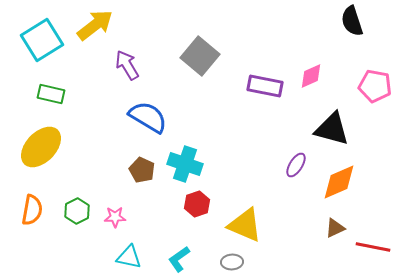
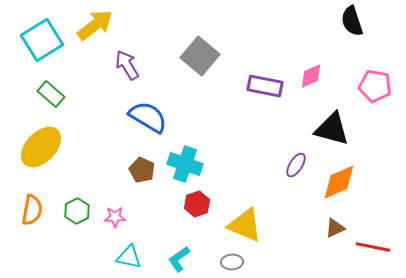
green rectangle: rotated 28 degrees clockwise
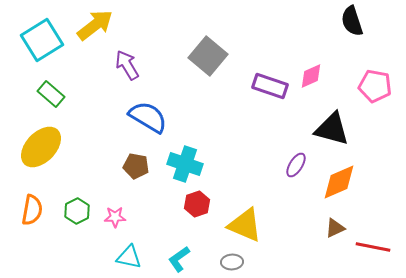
gray square: moved 8 px right
purple rectangle: moved 5 px right; rotated 8 degrees clockwise
brown pentagon: moved 6 px left, 4 px up; rotated 15 degrees counterclockwise
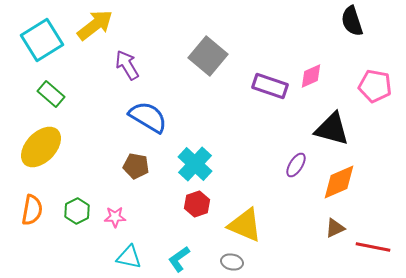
cyan cross: moved 10 px right; rotated 24 degrees clockwise
gray ellipse: rotated 15 degrees clockwise
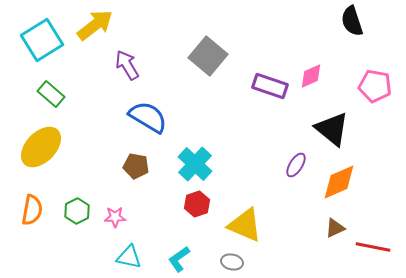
black triangle: rotated 24 degrees clockwise
